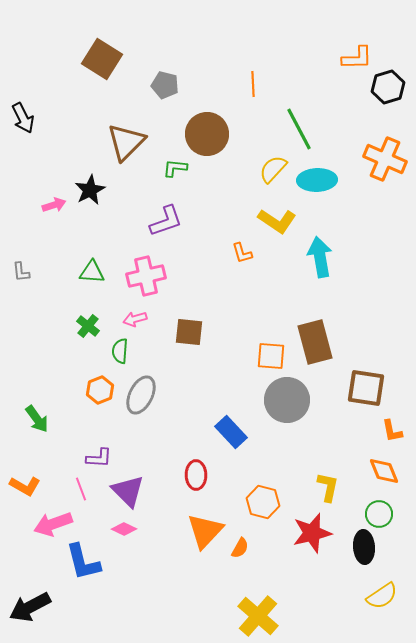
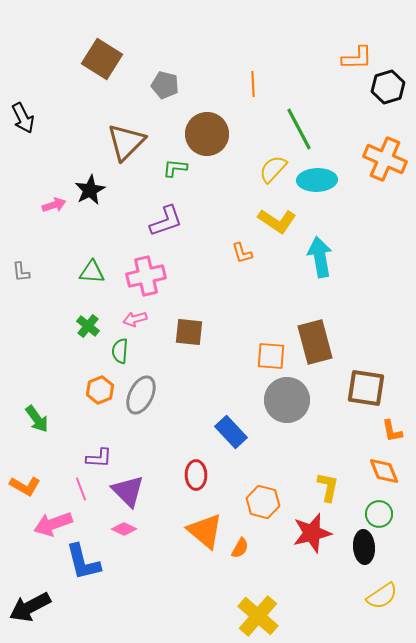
orange triangle at (205, 531): rotated 33 degrees counterclockwise
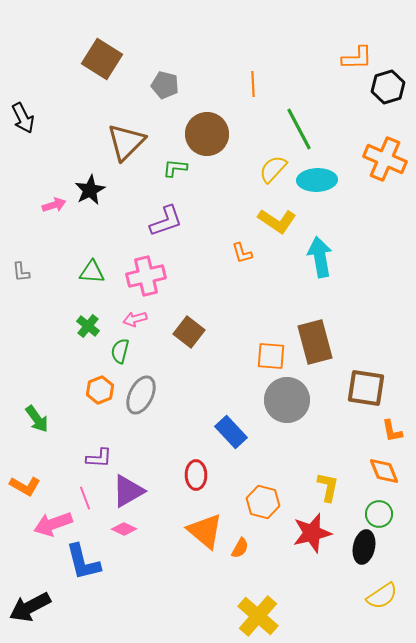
brown square at (189, 332): rotated 32 degrees clockwise
green semicircle at (120, 351): rotated 10 degrees clockwise
pink line at (81, 489): moved 4 px right, 9 px down
purple triangle at (128, 491): rotated 45 degrees clockwise
black ellipse at (364, 547): rotated 16 degrees clockwise
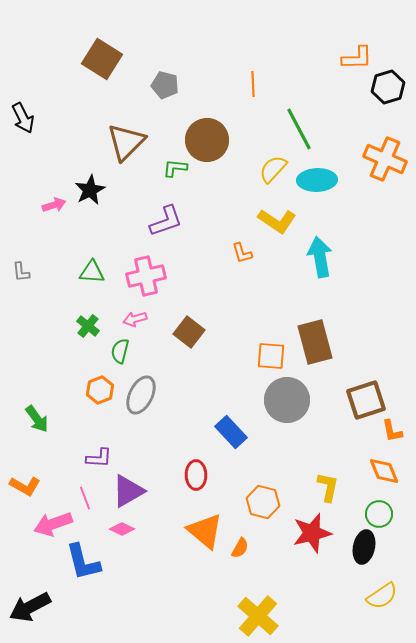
brown circle at (207, 134): moved 6 px down
brown square at (366, 388): moved 12 px down; rotated 27 degrees counterclockwise
pink diamond at (124, 529): moved 2 px left
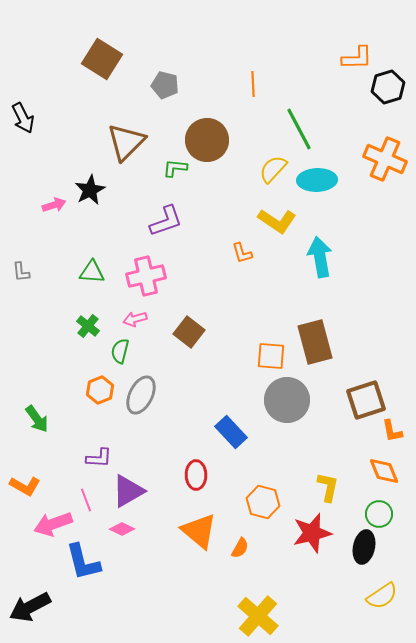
pink line at (85, 498): moved 1 px right, 2 px down
orange triangle at (205, 531): moved 6 px left
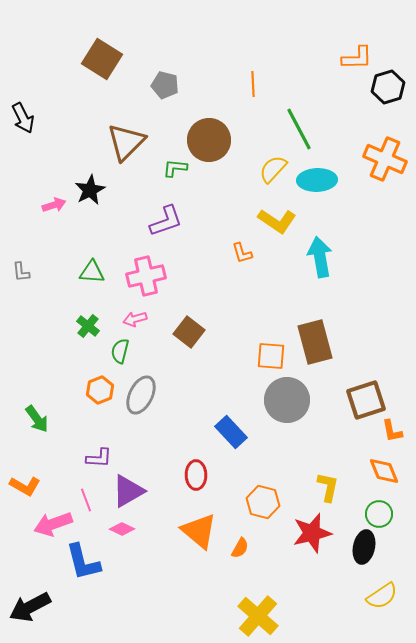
brown circle at (207, 140): moved 2 px right
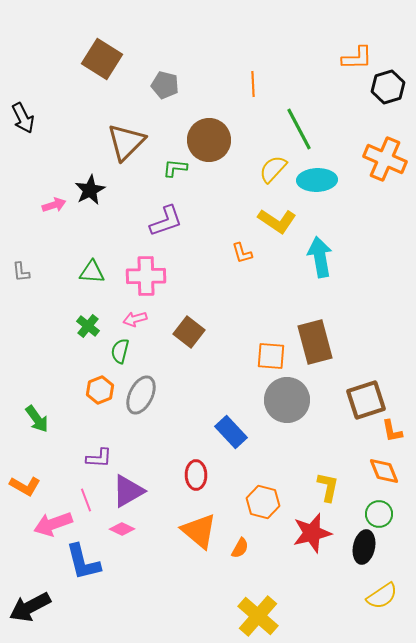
pink cross at (146, 276): rotated 12 degrees clockwise
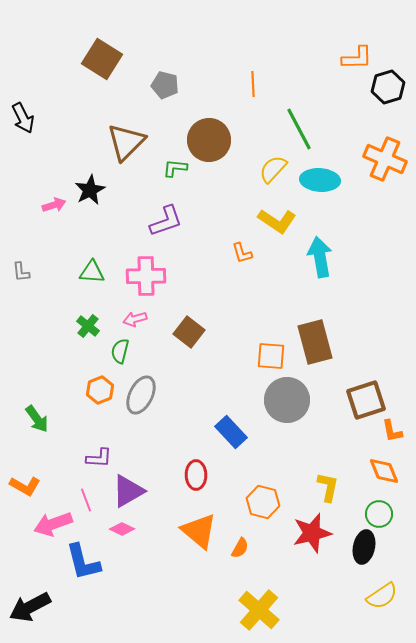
cyan ellipse at (317, 180): moved 3 px right; rotated 6 degrees clockwise
yellow cross at (258, 616): moved 1 px right, 6 px up
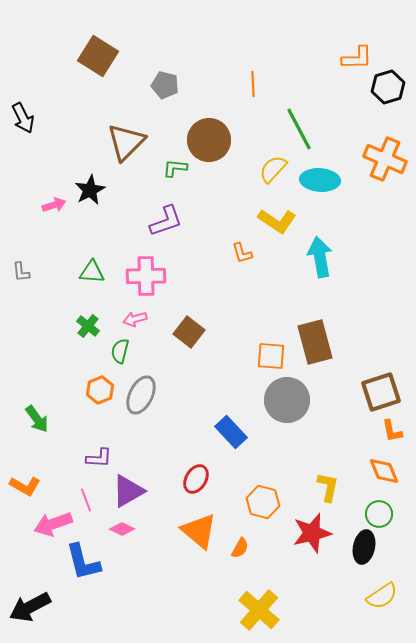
brown square at (102, 59): moved 4 px left, 3 px up
brown square at (366, 400): moved 15 px right, 8 px up
red ellipse at (196, 475): moved 4 px down; rotated 32 degrees clockwise
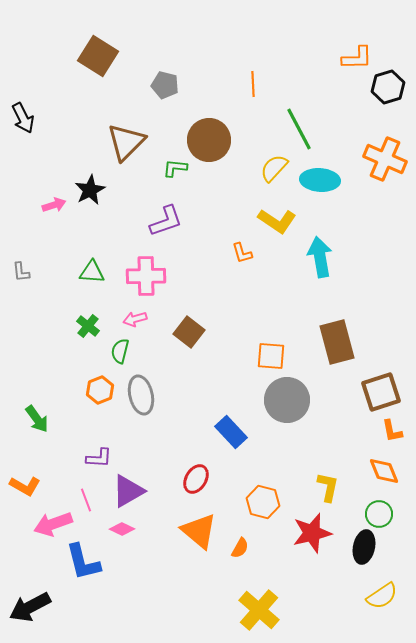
yellow semicircle at (273, 169): moved 1 px right, 1 px up
brown rectangle at (315, 342): moved 22 px right
gray ellipse at (141, 395): rotated 39 degrees counterclockwise
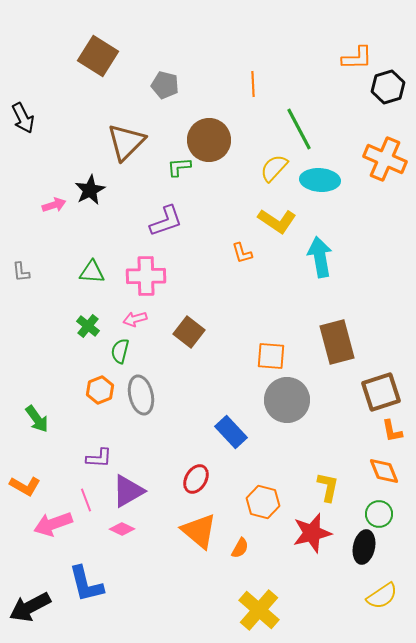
green L-shape at (175, 168): moved 4 px right, 1 px up; rotated 10 degrees counterclockwise
blue L-shape at (83, 562): moved 3 px right, 22 px down
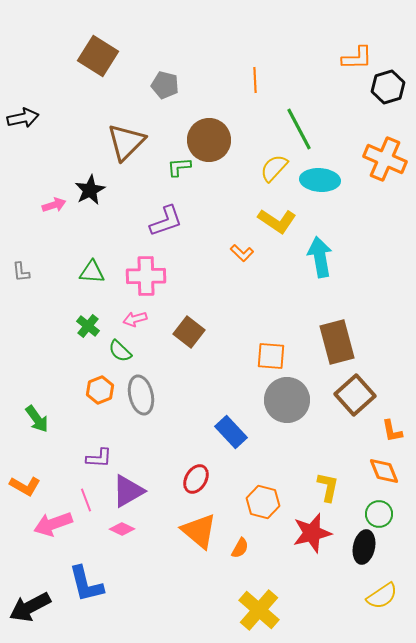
orange line at (253, 84): moved 2 px right, 4 px up
black arrow at (23, 118): rotated 76 degrees counterclockwise
orange L-shape at (242, 253): rotated 30 degrees counterclockwise
green semicircle at (120, 351): rotated 60 degrees counterclockwise
brown square at (381, 392): moved 26 px left, 3 px down; rotated 24 degrees counterclockwise
